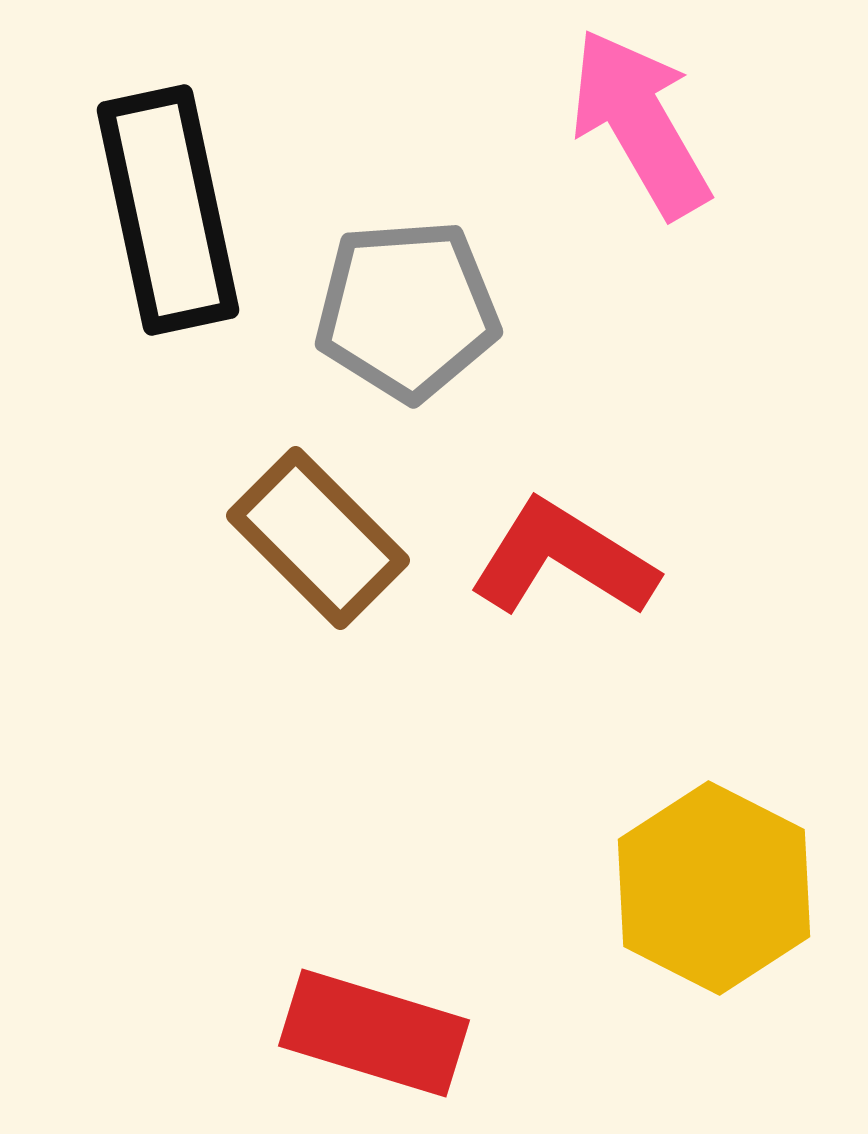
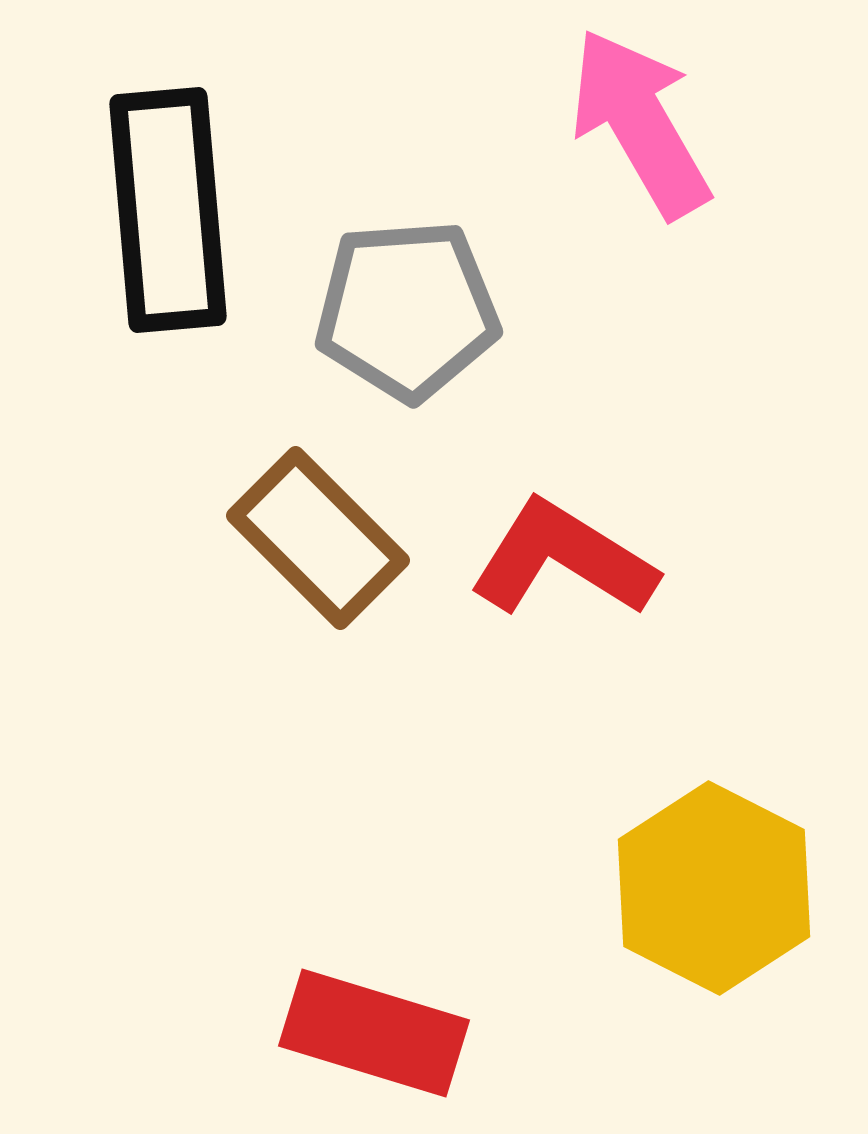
black rectangle: rotated 7 degrees clockwise
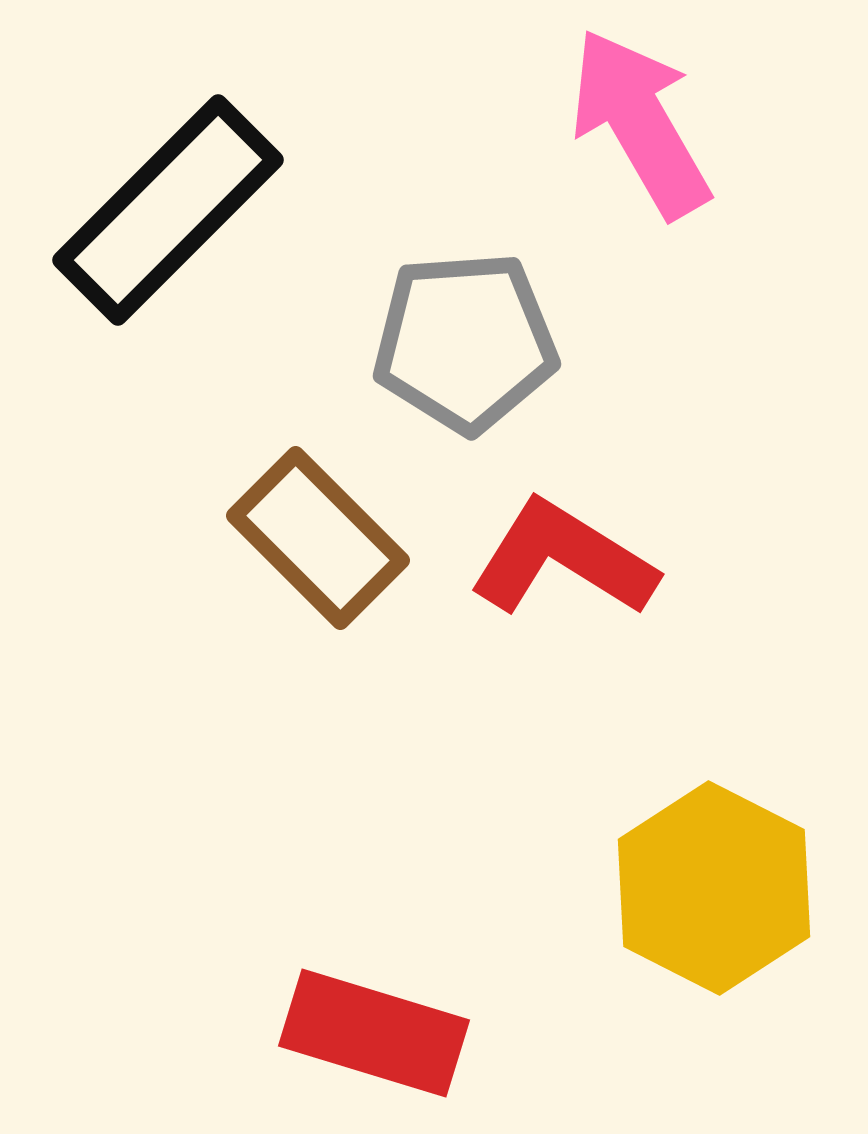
black rectangle: rotated 50 degrees clockwise
gray pentagon: moved 58 px right, 32 px down
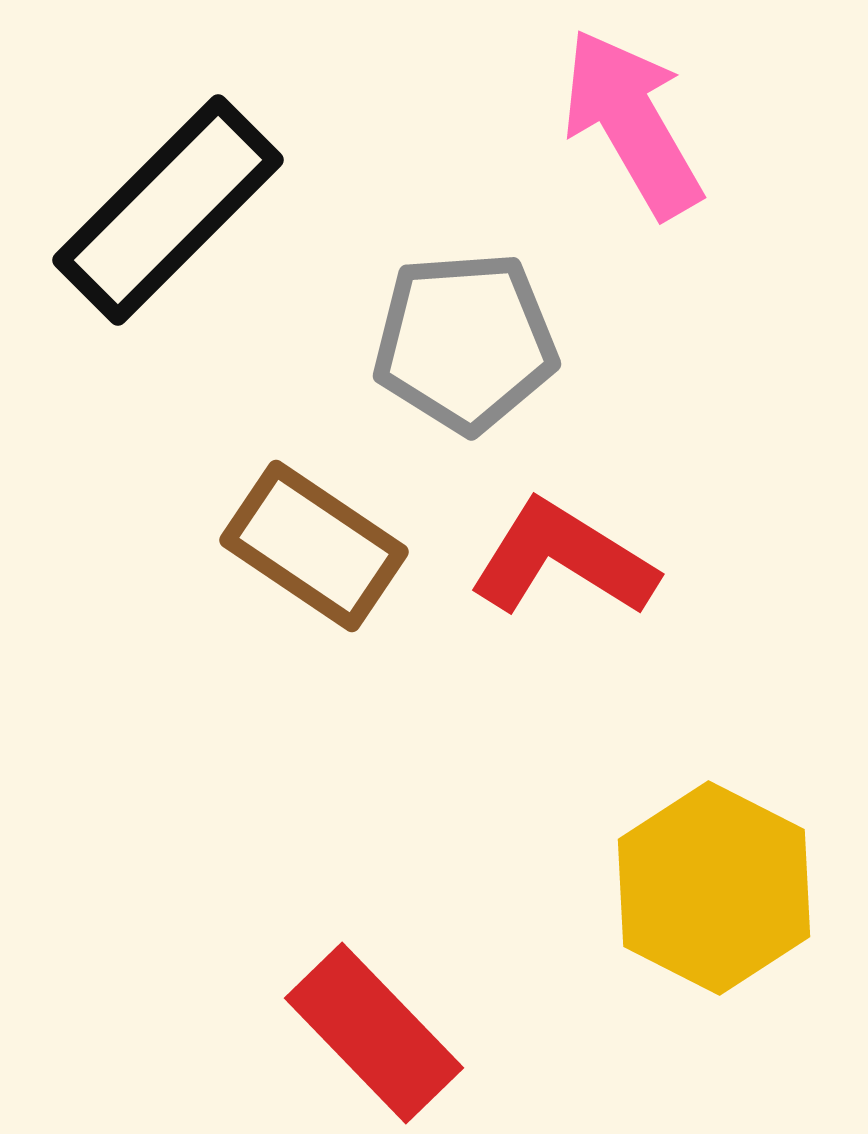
pink arrow: moved 8 px left
brown rectangle: moved 4 px left, 8 px down; rotated 11 degrees counterclockwise
red rectangle: rotated 29 degrees clockwise
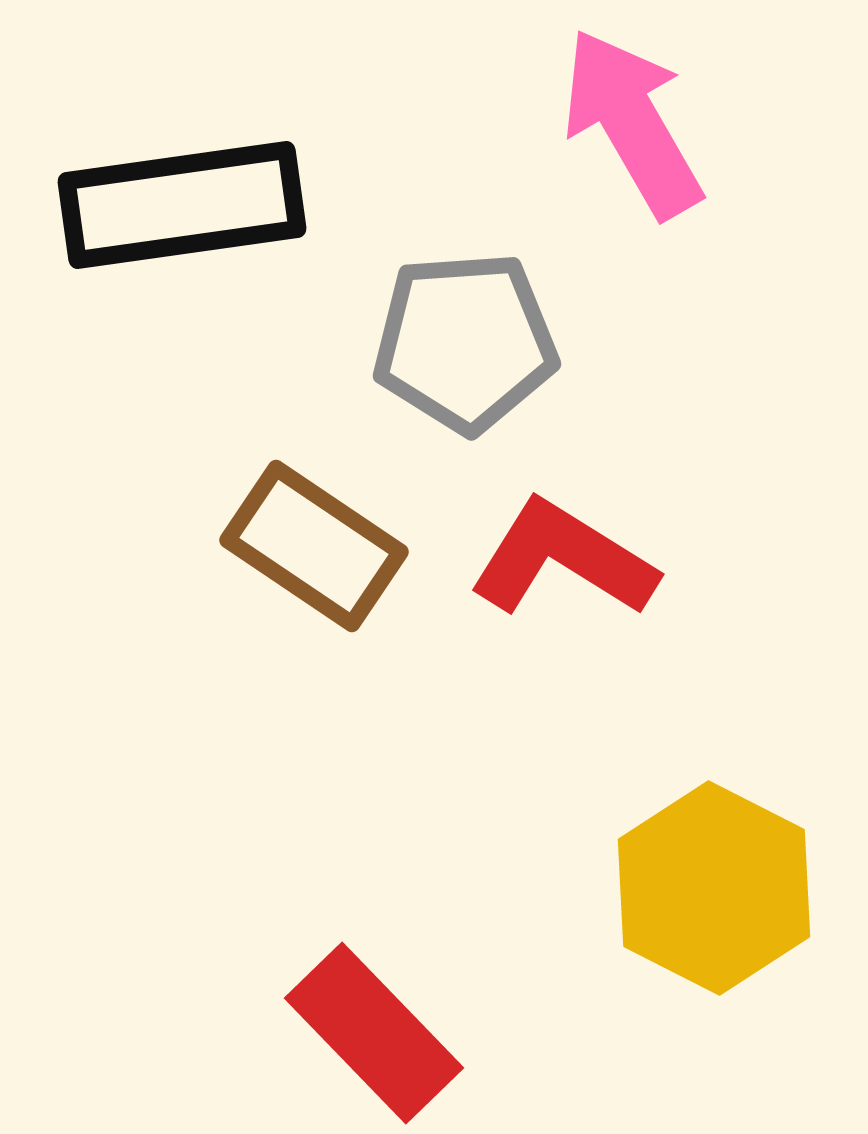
black rectangle: moved 14 px right, 5 px up; rotated 37 degrees clockwise
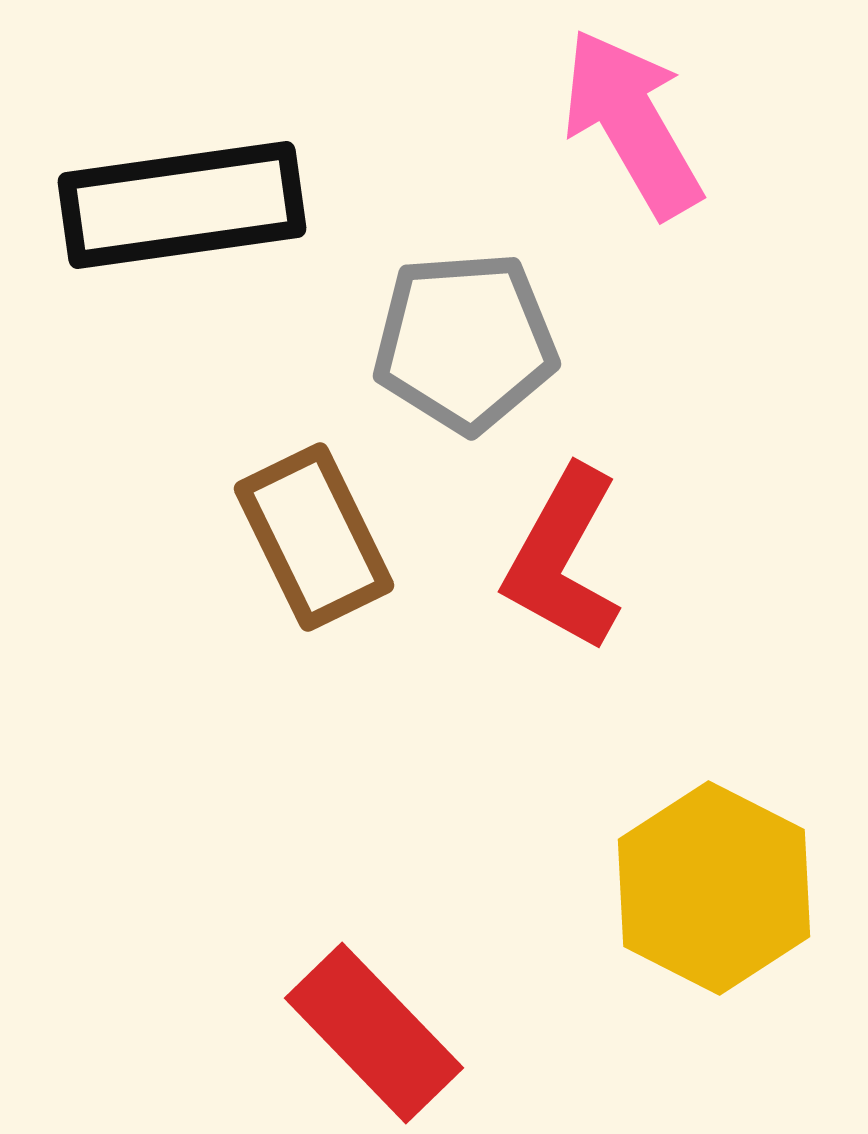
brown rectangle: moved 9 px up; rotated 30 degrees clockwise
red L-shape: rotated 93 degrees counterclockwise
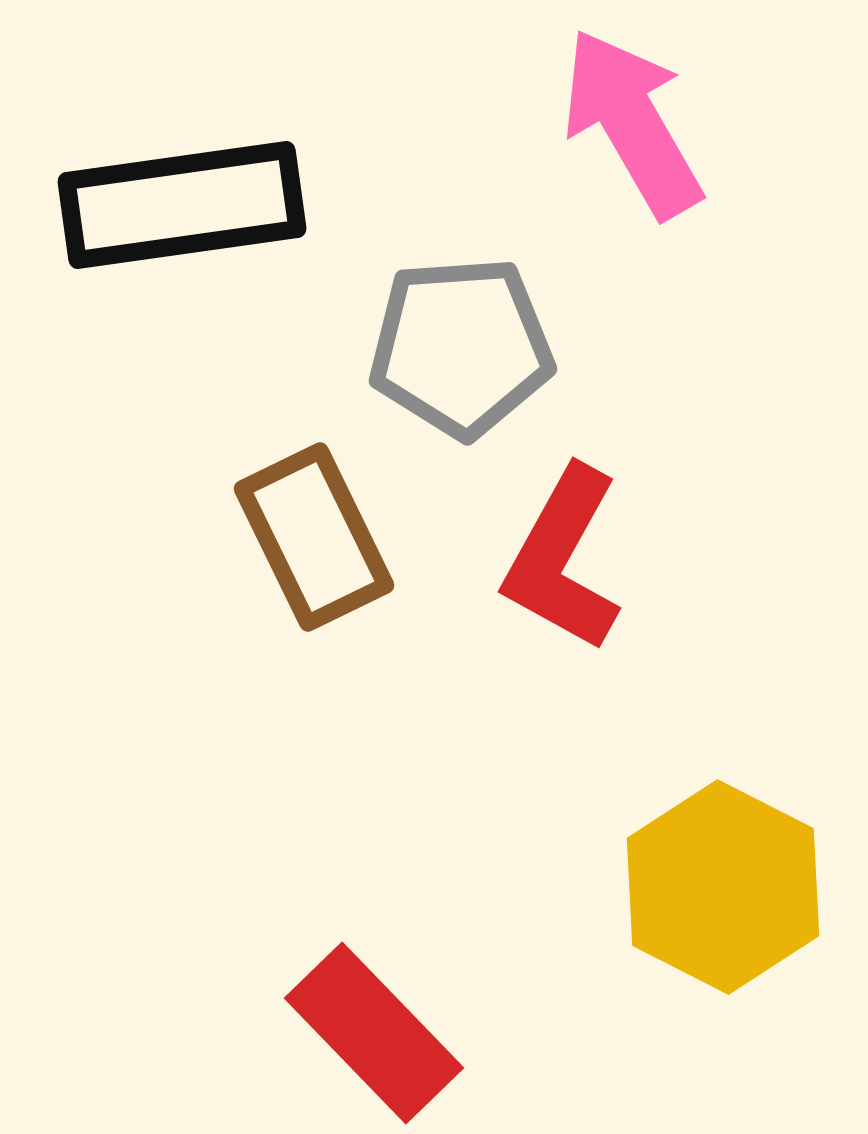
gray pentagon: moved 4 px left, 5 px down
yellow hexagon: moved 9 px right, 1 px up
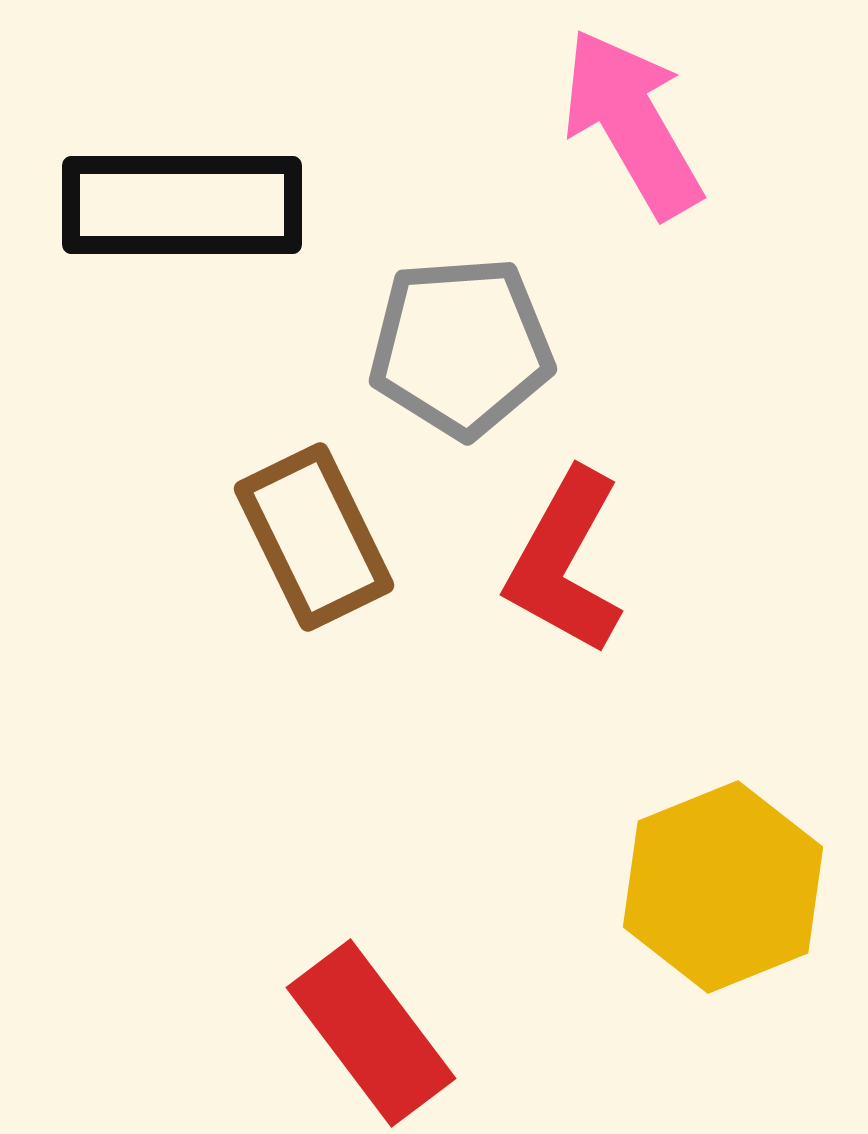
black rectangle: rotated 8 degrees clockwise
red L-shape: moved 2 px right, 3 px down
yellow hexagon: rotated 11 degrees clockwise
red rectangle: moved 3 px left; rotated 7 degrees clockwise
